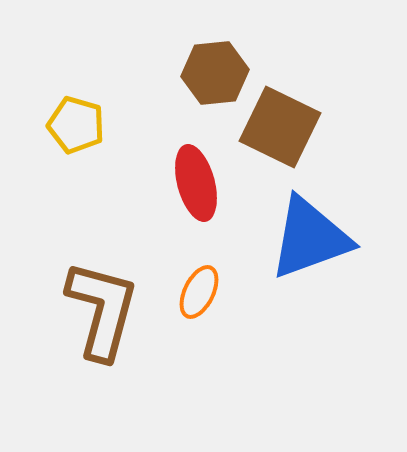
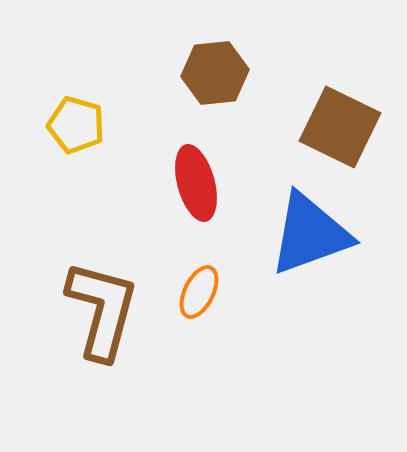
brown square: moved 60 px right
blue triangle: moved 4 px up
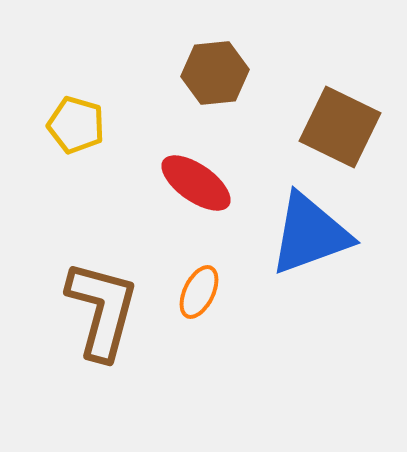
red ellipse: rotated 40 degrees counterclockwise
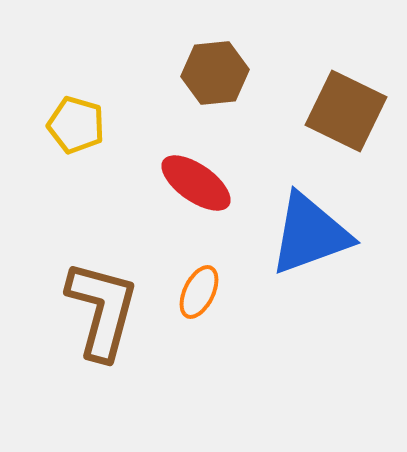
brown square: moved 6 px right, 16 px up
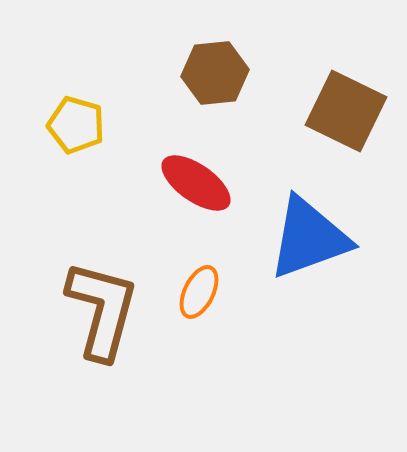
blue triangle: moved 1 px left, 4 px down
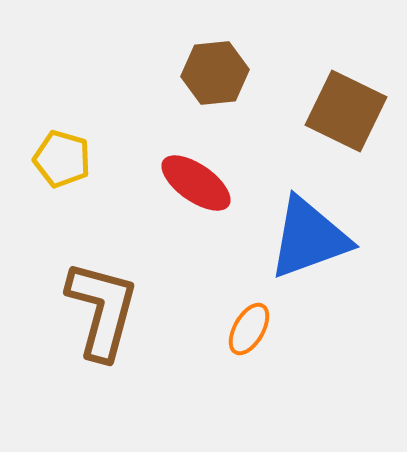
yellow pentagon: moved 14 px left, 34 px down
orange ellipse: moved 50 px right, 37 px down; rotated 4 degrees clockwise
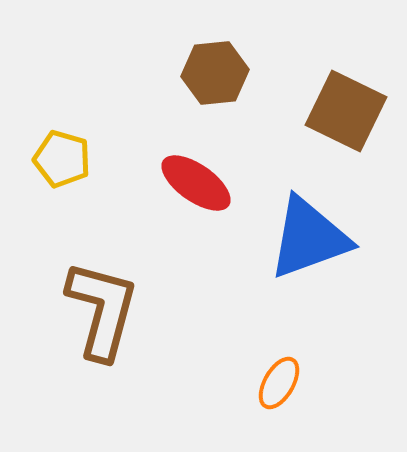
orange ellipse: moved 30 px right, 54 px down
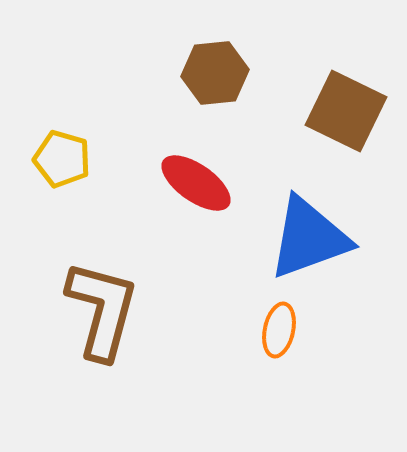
orange ellipse: moved 53 px up; rotated 18 degrees counterclockwise
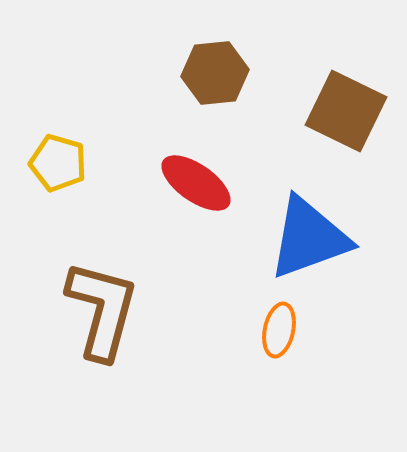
yellow pentagon: moved 4 px left, 4 px down
